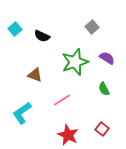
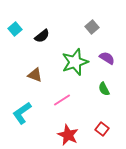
black semicircle: rotated 63 degrees counterclockwise
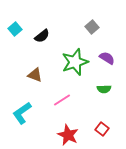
green semicircle: rotated 64 degrees counterclockwise
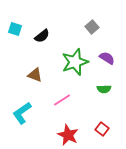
cyan square: rotated 32 degrees counterclockwise
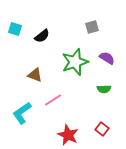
gray square: rotated 24 degrees clockwise
pink line: moved 9 px left
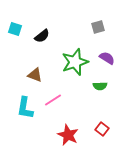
gray square: moved 6 px right
green semicircle: moved 4 px left, 3 px up
cyan L-shape: moved 3 px right, 5 px up; rotated 45 degrees counterclockwise
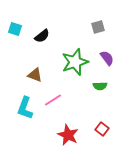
purple semicircle: rotated 21 degrees clockwise
cyan L-shape: rotated 10 degrees clockwise
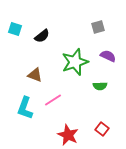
purple semicircle: moved 1 px right, 2 px up; rotated 28 degrees counterclockwise
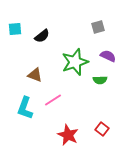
cyan square: rotated 24 degrees counterclockwise
green semicircle: moved 6 px up
